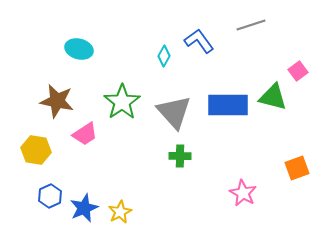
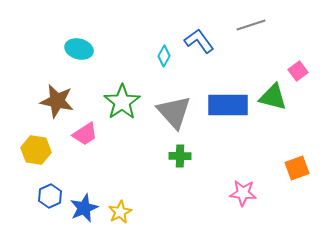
pink star: rotated 24 degrees counterclockwise
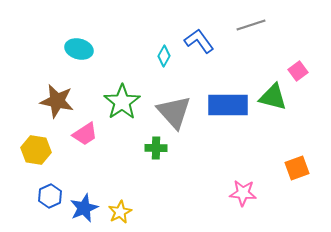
green cross: moved 24 px left, 8 px up
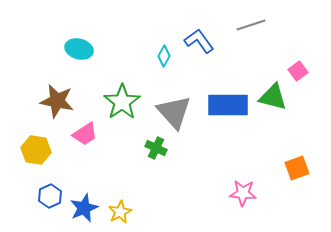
green cross: rotated 25 degrees clockwise
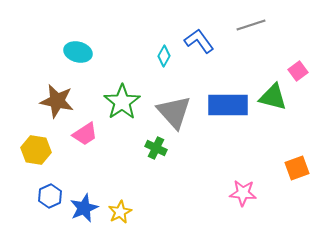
cyan ellipse: moved 1 px left, 3 px down
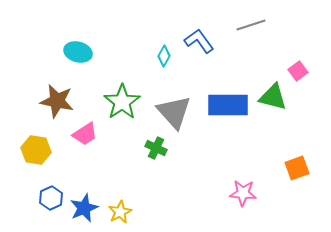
blue hexagon: moved 1 px right, 2 px down
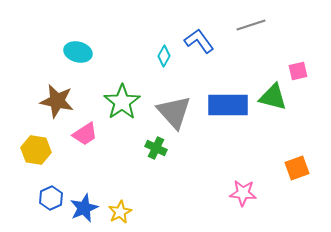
pink square: rotated 24 degrees clockwise
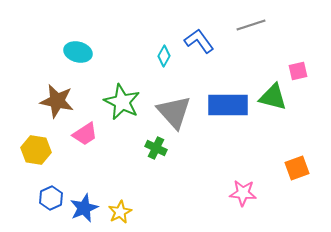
green star: rotated 12 degrees counterclockwise
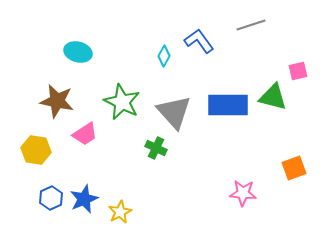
orange square: moved 3 px left
blue star: moved 9 px up
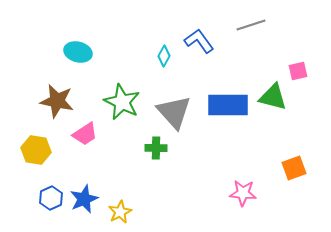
green cross: rotated 25 degrees counterclockwise
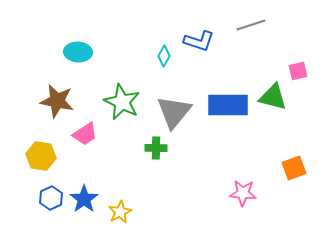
blue L-shape: rotated 144 degrees clockwise
cyan ellipse: rotated 12 degrees counterclockwise
gray triangle: rotated 21 degrees clockwise
yellow hexagon: moved 5 px right, 6 px down
blue star: rotated 12 degrees counterclockwise
